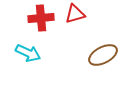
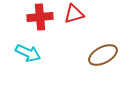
red triangle: moved 1 px left
red cross: moved 1 px left, 1 px up
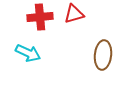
brown ellipse: rotated 56 degrees counterclockwise
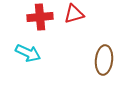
brown ellipse: moved 1 px right, 5 px down
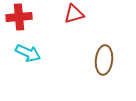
red cross: moved 21 px left
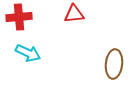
red triangle: rotated 10 degrees clockwise
brown ellipse: moved 10 px right, 4 px down
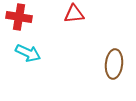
red cross: rotated 15 degrees clockwise
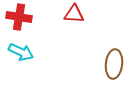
red triangle: rotated 10 degrees clockwise
cyan arrow: moved 7 px left, 1 px up
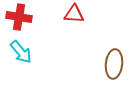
cyan arrow: rotated 25 degrees clockwise
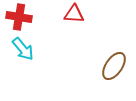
cyan arrow: moved 2 px right, 3 px up
brown ellipse: moved 2 px down; rotated 28 degrees clockwise
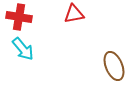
red triangle: rotated 15 degrees counterclockwise
brown ellipse: rotated 56 degrees counterclockwise
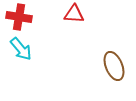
red triangle: rotated 15 degrees clockwise
cyan arrow: moved 2 px left
